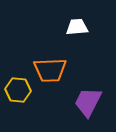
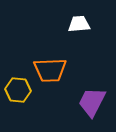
white trapezoid: moved 2 px right, 3 px up
purple trapezoid: moved 4 px right
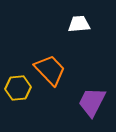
orange trapezoid: rotated 132 degrees counterclockwise
yellow hexagon: moved 2 px up; rotated 10 degrees counterclockwise
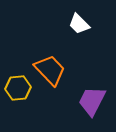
white trapezoid: rotated 130 degrees counterclockwise
purple trapezoid: moved 1 px up
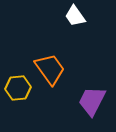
white trapezoid: moved 4 px left, 8 px up; rotated 10 degrees clockwise
orange trapezoid: moved 1 px up; rotated 8 degrees clockwise
